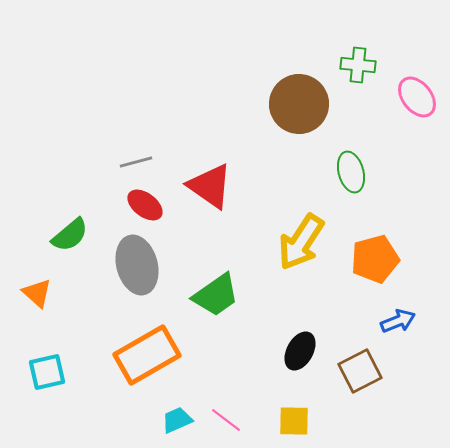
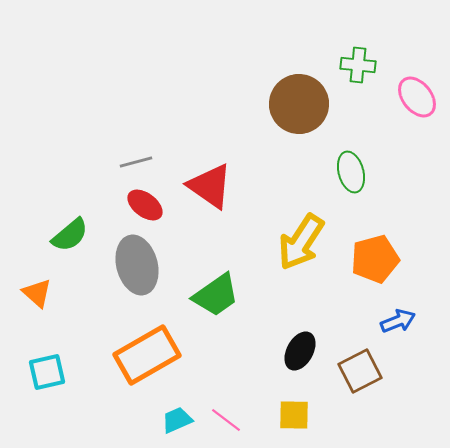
yellow square: moved 6 px up
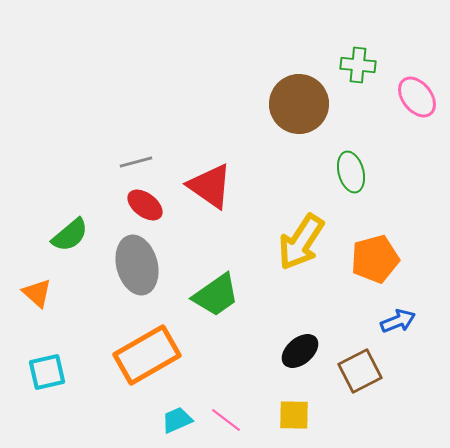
black ellipse: rotated 21 degrees clockwise
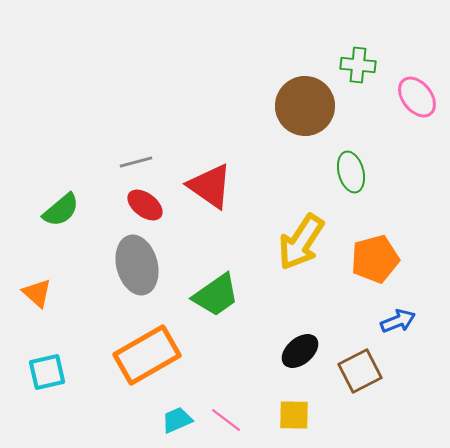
brown circle: moved 6 px right, 2 px down
green semicircle: moved 9 px left, 25 px up
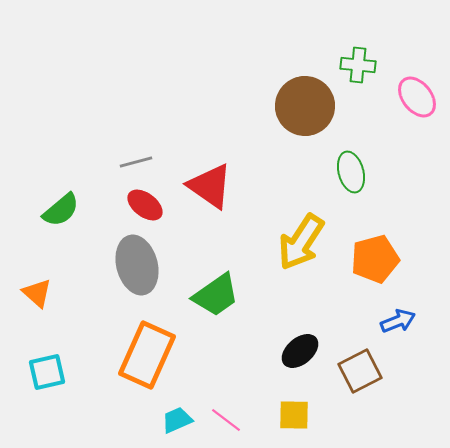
orange rectangle: rotated 36 degrees counterclockwise
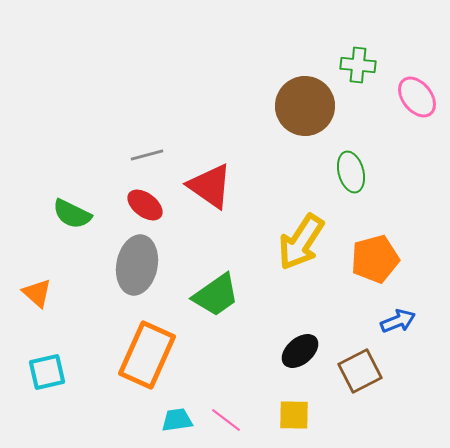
gray line: moved 11 px right, 7 px up
green semicircle: moved 11 px right, 4 px down; rotated 66 degrees clockwise
gray ellipse: rotated 26 degrees clockwise
cyan trapezoid: rotated 16 degrees clockwise
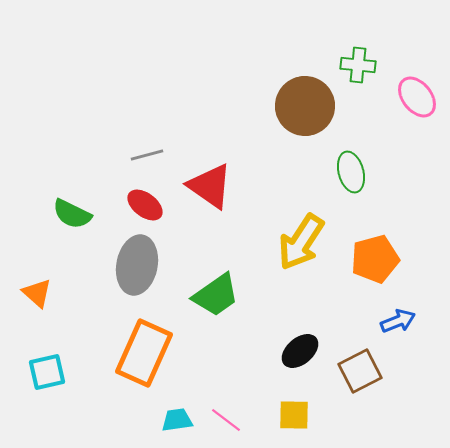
orange rectangle: moved 3 px left, 2 px up
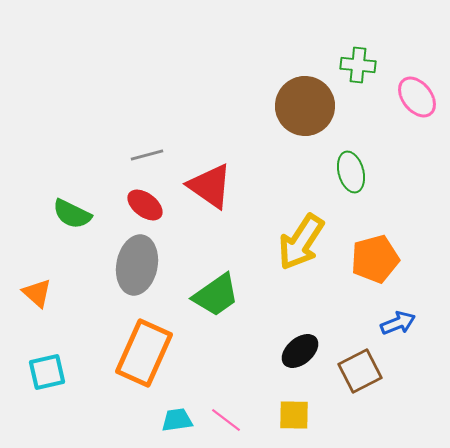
blue arrow: moved 2 px down
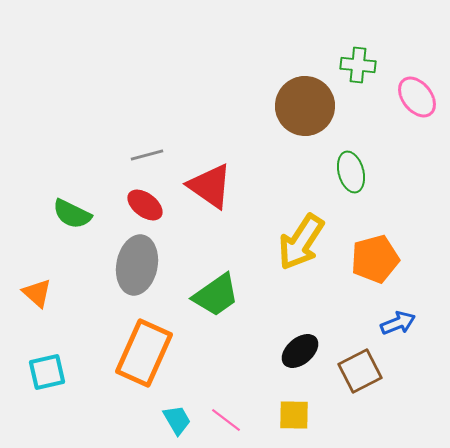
cyan trapezoid: rotated 68 degrees clockwise
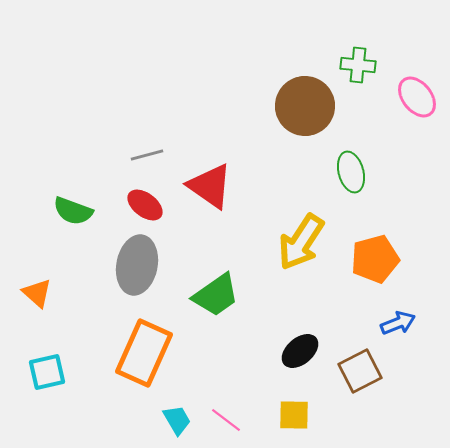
green semicircle: moved 1 px right, 3 px up; rotated 6 degrees counterclockwise
